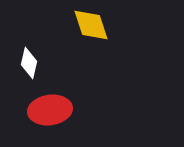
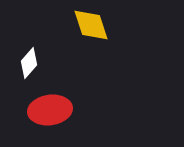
white diamond: rotated 28 degrees clockwise
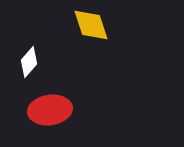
white diamond: moved 1 px up
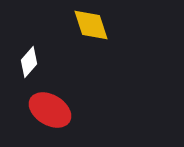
red ellipse: rotated 39 degrees clockwise
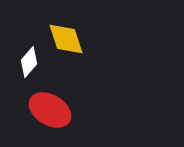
yellow diamond: moved 25 px left, 14 px down
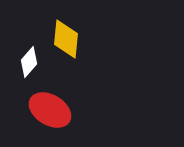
yellow diamond: rotated 24 degrees clockwise
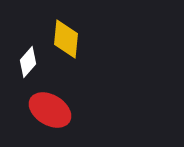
white diamond: moved 1 px left
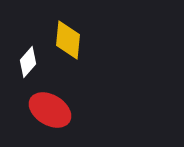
yellow diamond: moved 2 px right, 1 px down
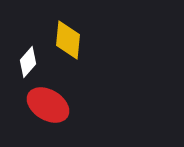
red ellipse: moved 2 px left, 5 px up
